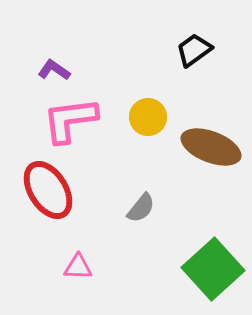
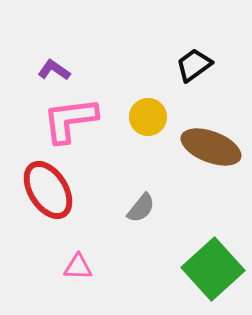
black trapezoid: moved 15 px down
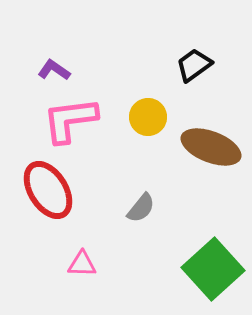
pink triangle: moved 4 px right, 3 px up
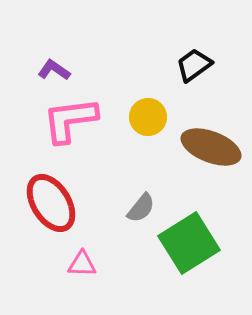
red ellipse: moved 3 px right, 13 px down
green square: moved 24 px left, 26 px up; rotated 10 degrees clockwise
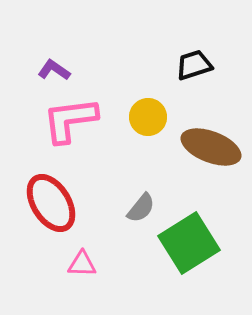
black trapezoid: rotated 18 degrees clockwise
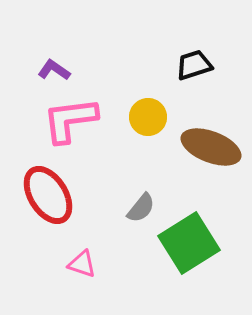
red ellipse: moved 3 px left, 8 px up
pink triangle: rotated 16 degrees clockwise
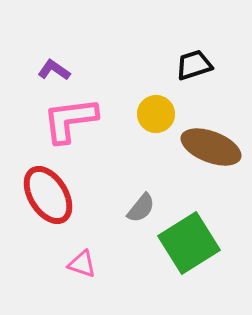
yellow circle: moved 8 px right, 3 px up
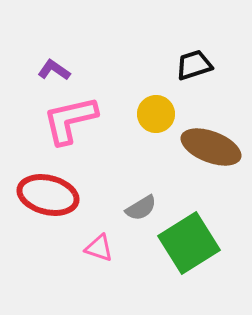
pink L-shape: rotated 6 degrees counterclockwise
red ellipse: rotated 44 degrees counterclockwise
gray semicircle: rotated 20 degrees clockwise
pink triangle: moved 17 px right, 16 px up
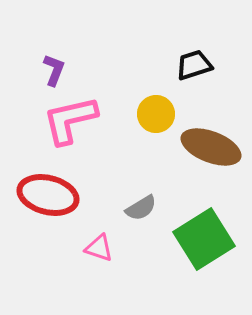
purple L-shape: rotated 76 degrees clockwise
green square: moved 15 px right, 4 px up
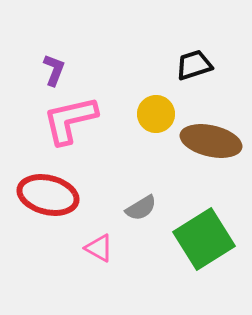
brown ellipse: moved 6 px up; rotated 8 degrees counterclockwise
pink triangle: rotated 12 degrees clockwise
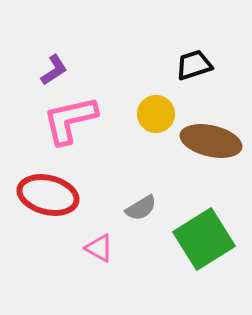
purple L-shape: rotated 36 degrees clockwise
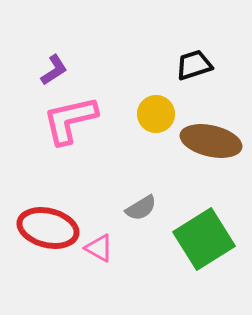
red ellipse: moved 33 px down
